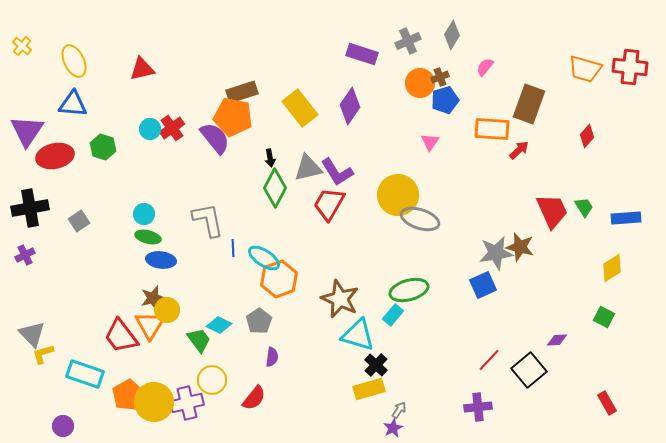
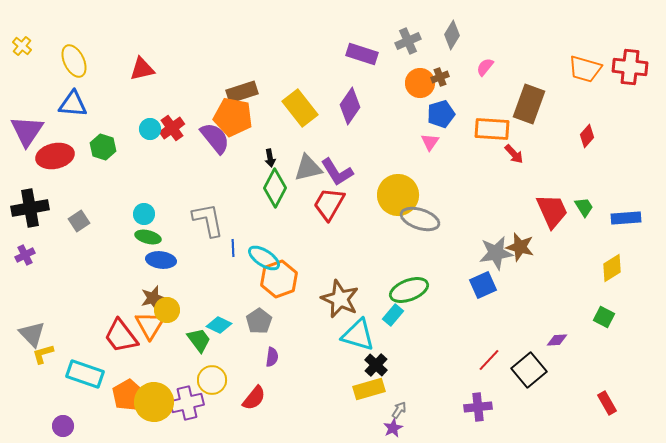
blue pentagon at (445, 100): moved 4 px left, 14 px down
red arrow at (519, 150): moved 5 px left, 4 px down; rotated 90 degrees clockwise
green ellipse at (409, 290): rotated 6 degrees counterclockwise
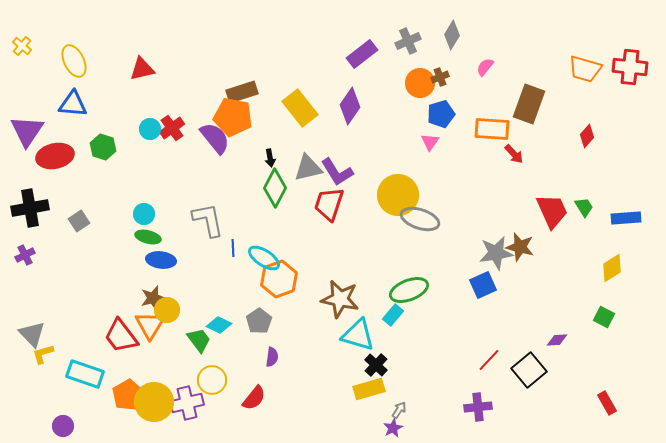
purple rectangle at (362, 54): rotated 56 degrees counterclockwise
red trapezoid at (329, 204): rotated 12 degrees counterclockwise
brown star at (340, 299): rotated 12 degrees counterclockwise
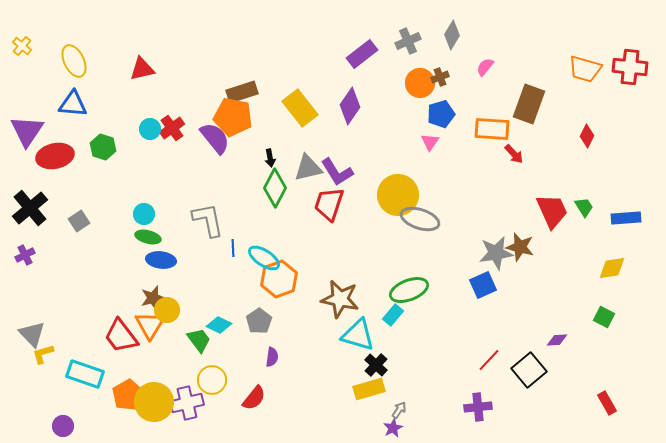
red diamond at (587, 136): rotated 15 degrees counterclockwise
black cross at (30, 208): rotated 30 degrees counterclockwise
yellow diamond at (612, 268): rotated 24 degrees clockwise
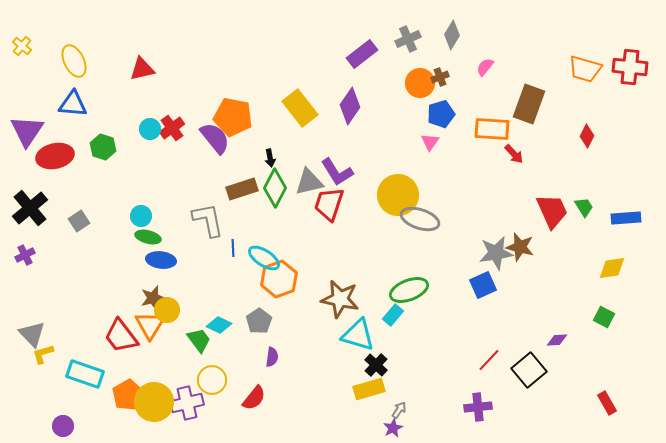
gray cross at (408, 41): moved 2 px up
brown rectangle at (242, 92): moved 97 px down
gray triangle at (308, 168): moved 1 px right, 14 px down
cyan circle at (144, 214): moved 3 px left, 2 px down
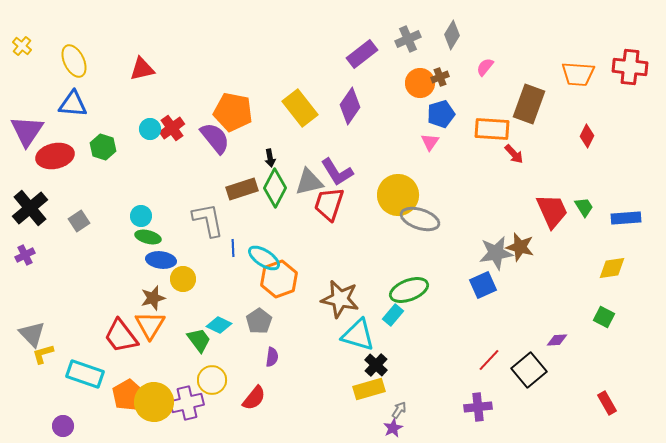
orange trapezoid at (585, 69): moved 7 px left, 5 px down; rotated 12 degrees counterclockwise
orange pentagon at (233, 117): moved 5 px up
yellow circle at (167, 310): moved 16 px right, 31 px up
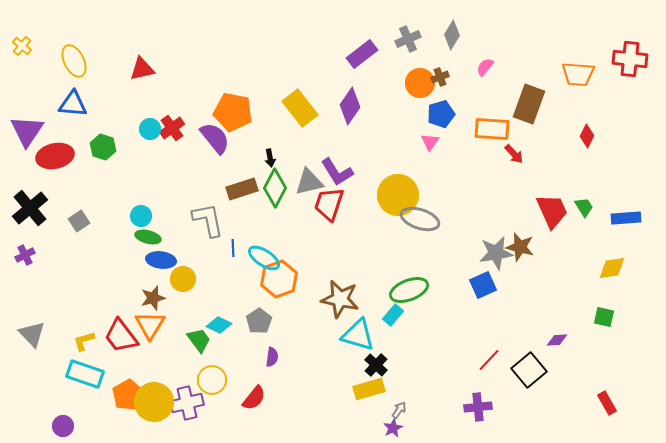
red cross at (630, 67): moved 8 px up
green square at (604, 317): rotated 15 degrees counterclockwise
yellow L-shape at (43, 354): moved 41 px right, 13 px up
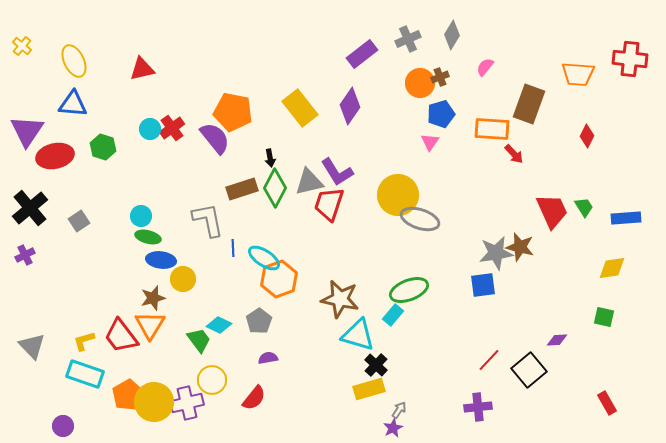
blue square at (483, 285): rotated 16 degrees clockwise
gray triangle at (32, 334): moved 12 px down
purple semicircle at (272, 357): moved 4 px left, 1 px down; rotated 108 degrees counterclockwise
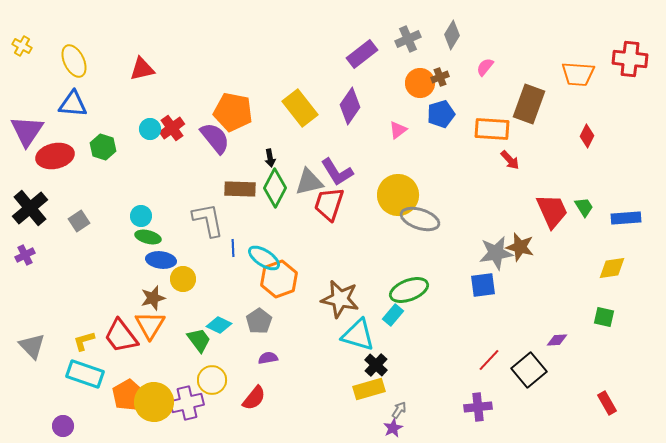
yellow cross at (22, 46): rotated 12 degrees counterclockwise
pink triangle at (430, 142): moved 32 px left, 12 px up; rotated 18 degrees clockwise
red arrow at (514, 154): moved 4 px left, 6 px down
brown rectangle at (242, 189): moved 2 px left; rotated 20 degrees clockwise
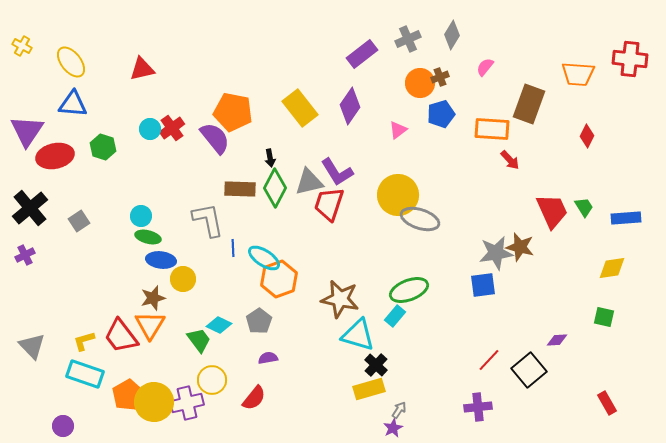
yellow ellipse at (74, 61): moved 3 px left, 1 px down; rotated 12 degrees counterclockwise
cyan rectangle at (393, 315): moved 2 px right, 1 px down
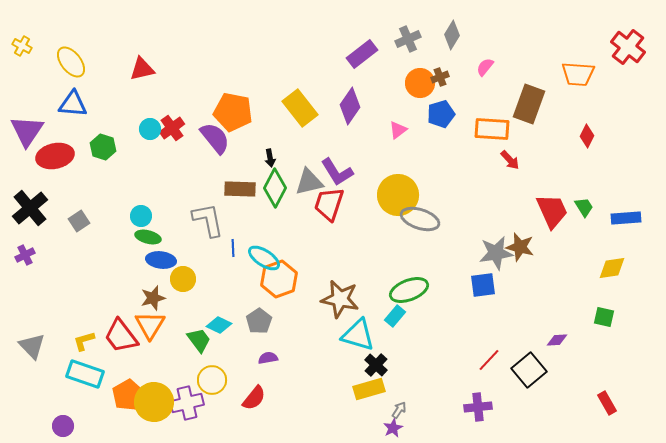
red cross at (630, 59): moved 2 px left, 12 px up; rotated 32 degrees clockwise
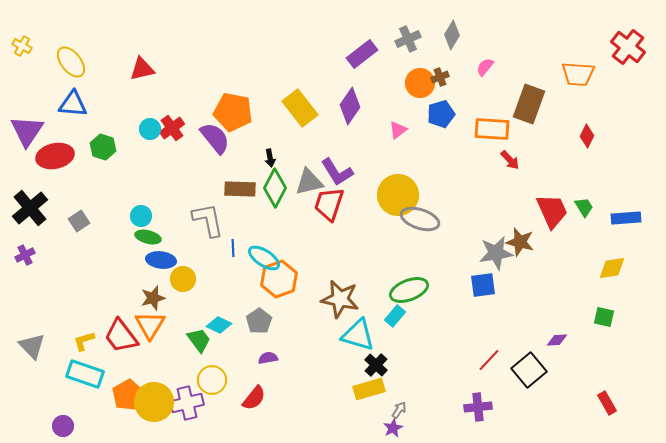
brown star at (520, 247): moved 5 px up
